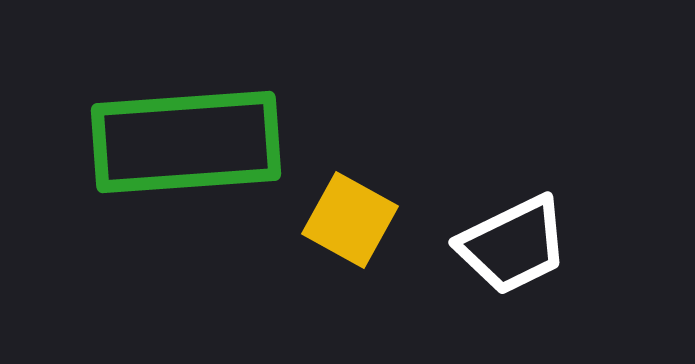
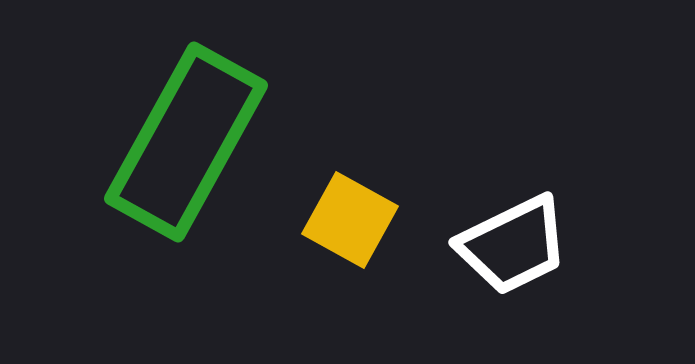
green rectangle: rotated 57 degrees counterclockwise
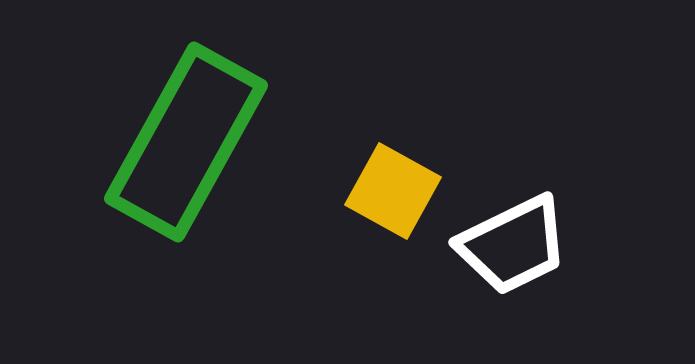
yellow square: moved 43 px right, 29 px up
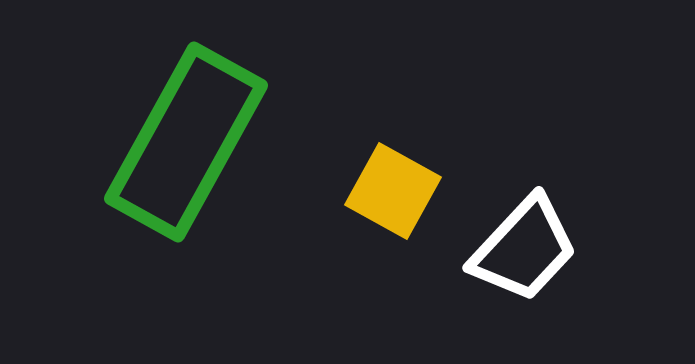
white trapezoid: moved 11 px right, 4 px down; rotated 21 degrees counterclockwise
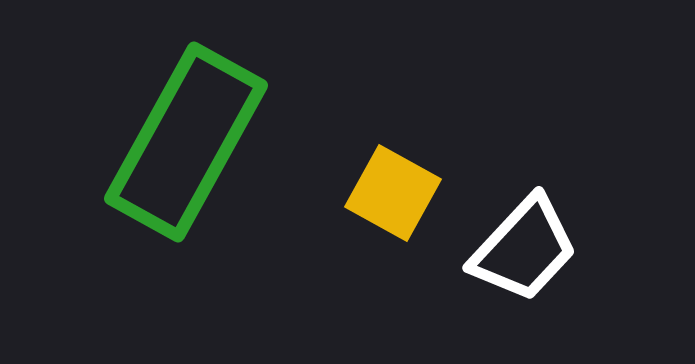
yellow square: moved 2 px down
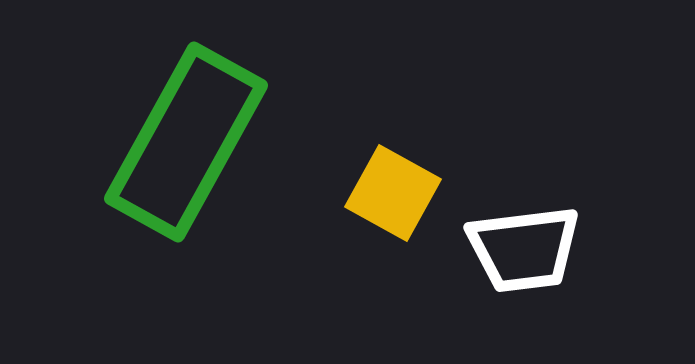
white trapezoid: rotated 40 degrees clockwise
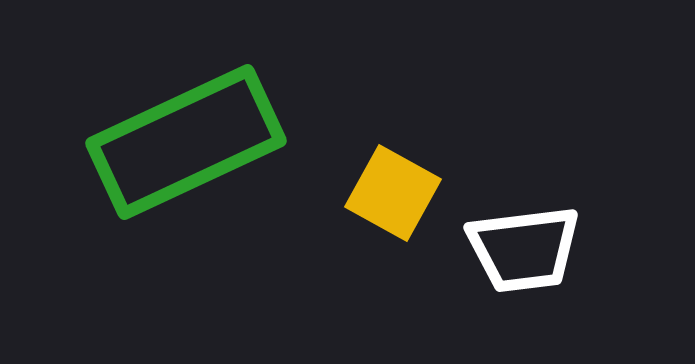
green rectangle: rotated 36 degrees clockwise
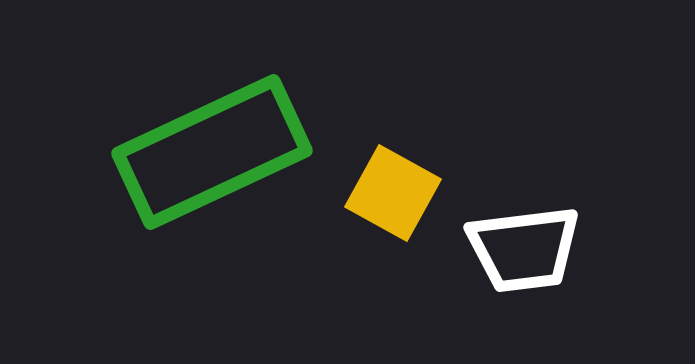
green rectangle: moved 26 px right, 10 px down
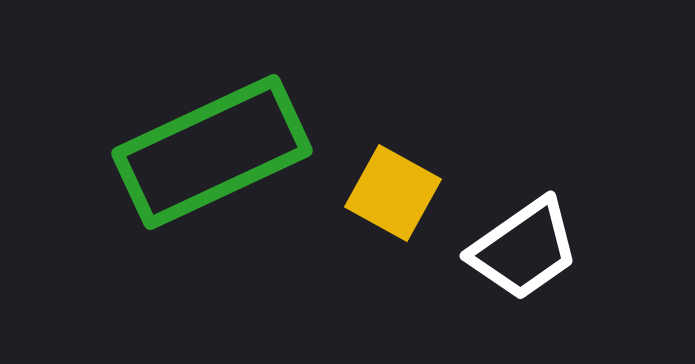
white trapezoid: rotated 28 degrees counterclockwise
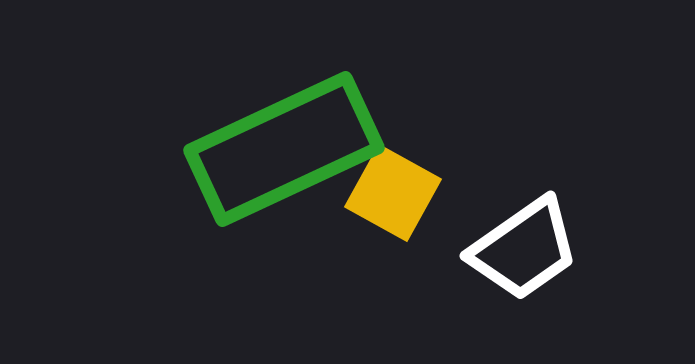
green rectangle: moved 72 px right, 3 px up
